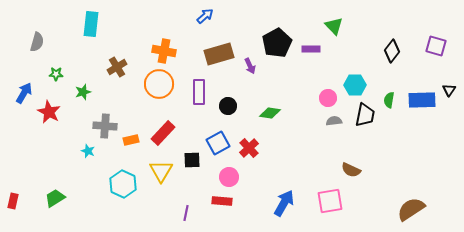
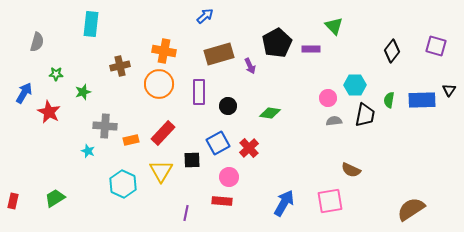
brown cross at (117, 67): moved 3 px right, 1 px up; rotated 18 degrees clockwise
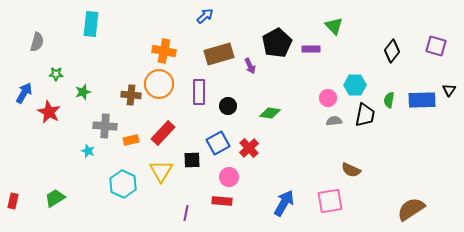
brown cross at (120, 66): moved 11 px right, 29 px down; rotated 18 degrees clockwise
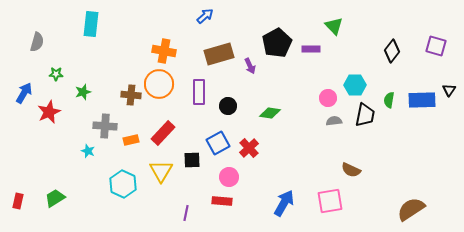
red star at (49, 112): rotated 20 degrees clockwise
red rectangle at (13, 201): moved 5 px right
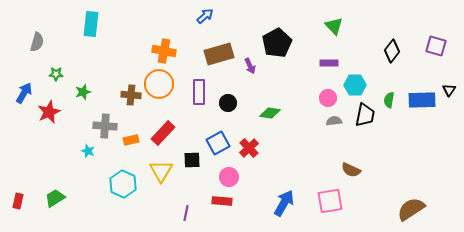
purple rectangle at (311, 49): moved 18 px right, 14 px down
black circle at (228, 106): moved 3 px up
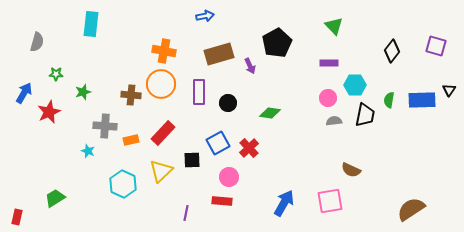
blue arrow at (205, 16): rotated 30 degrees clockwise
orange circle at (159, 84): moved 2 px right
yellow triangle at (161, 171): rotated 15 degrees clockwise
red rectangle at (18, 201): moved 1 px left, 16 px down
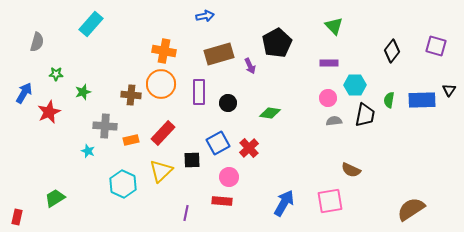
cyan rectangle at (91, 24): rotated 35 degrees clockwise
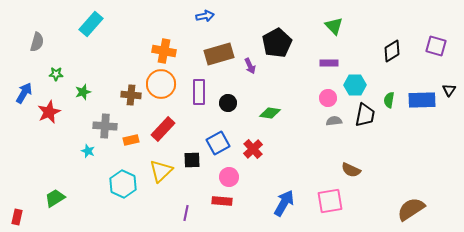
black diamond at (392, 51): rotated 20 degrees clockwise
red rectangle at (163, 133): moved 4 px up
red cross at (249, 148): moved 4 px right, 1 px down
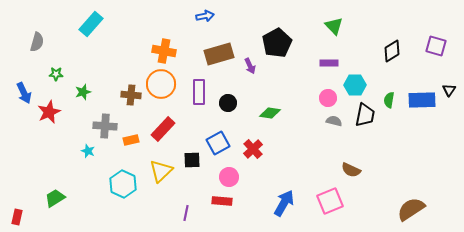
blue arrow at (24, 93): rotated 125 degrees clockwise
gray semicircle at (334, 121): rotated 21 degrees clockwise
pink square at (330, 201): rotated 12 degrees counterclockwise
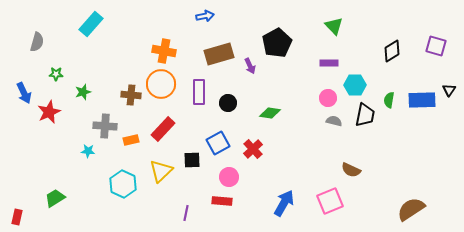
cyan star at (88, 151): rotated 16 degrees counterclockwise
